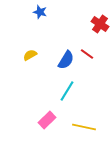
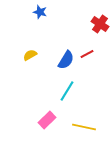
red line: rotated 64 degrees counterclockwise
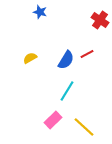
red cross: moved 4 px up
yellow semicircle: moved 3 px down
pink rectangle: moved 6 px right
yellow line: rotated 30 degrees clockwise
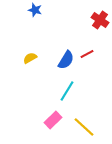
blue star: moved 5 px left, 2 px up
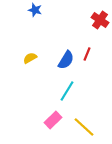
red line: rotated 40 degrees counterclockwise
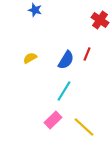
cyan line: moved 3 px left
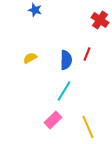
blue semicircle: rotated 30 degrees counterclockwise
yellow line: moved 4 px right; rotated 25 degrees clockwise
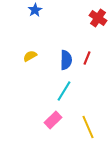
blue star: rotated 24 degrees clockwise
red cross: moved 2 px left, 2 px up
red line: moved 4 px down
yellow semicircle: moved 2 px up
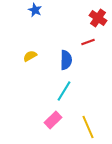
blue star: rotated 16 degrees counterclockwise
red line: moved 1 px right, 16 px up; rotated 48 degrees clockwise
